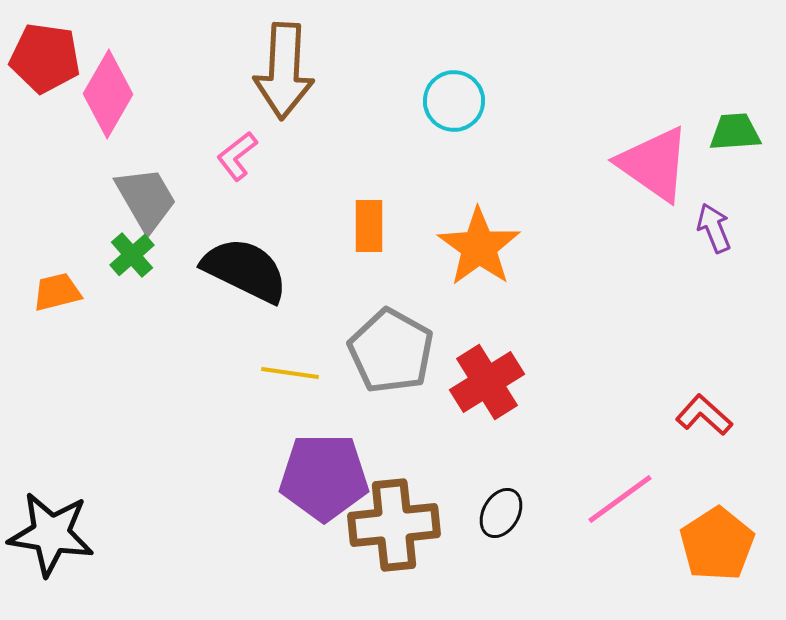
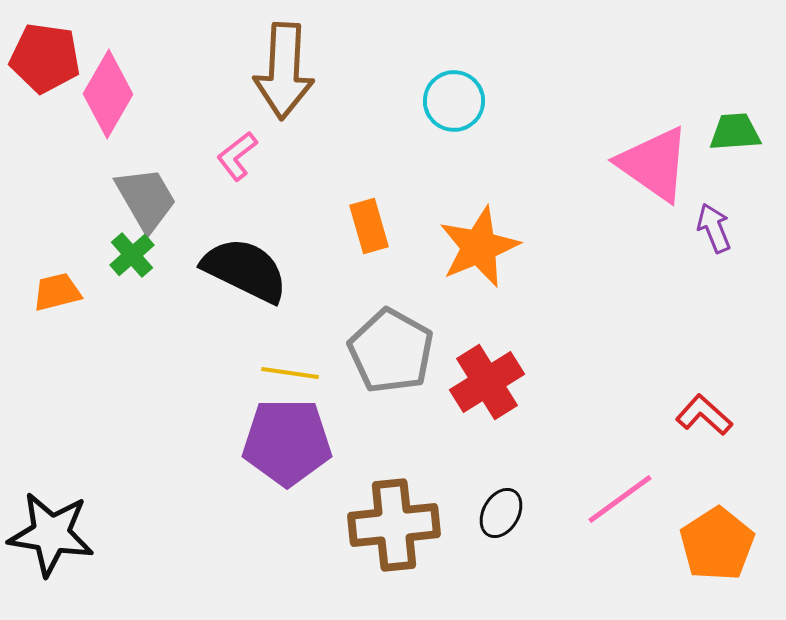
orange rectangle: rotated 16 degrees counterclockwise
orange star: rotated 14 degrees clockwise
purple pentagon: moved 37 px left, 35 px up
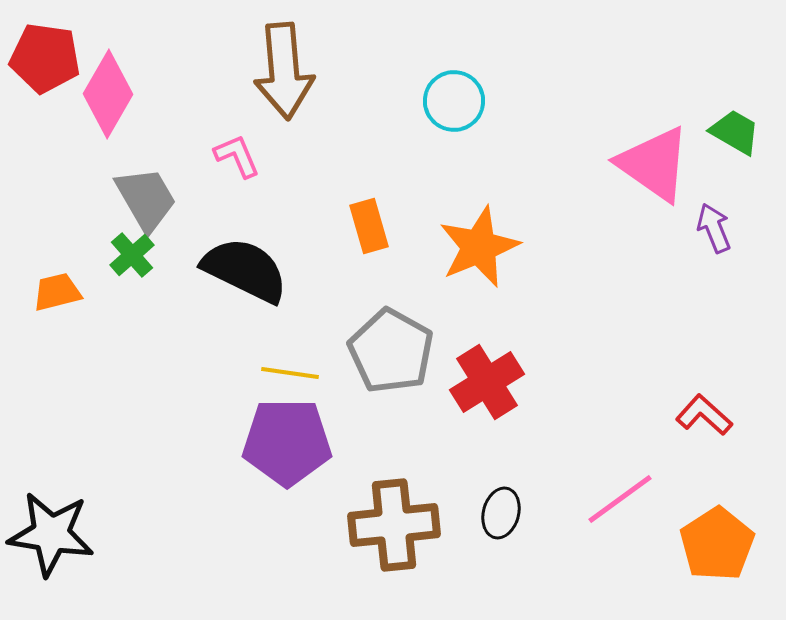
brown arrow: rotated 8 degrees counterclockwise
green trapezoid: rotated 34 degrees clockwise
pink L-shape: rotated 105 degrees clockwise
black ellipse: rotated 15 degrees counterclockwise
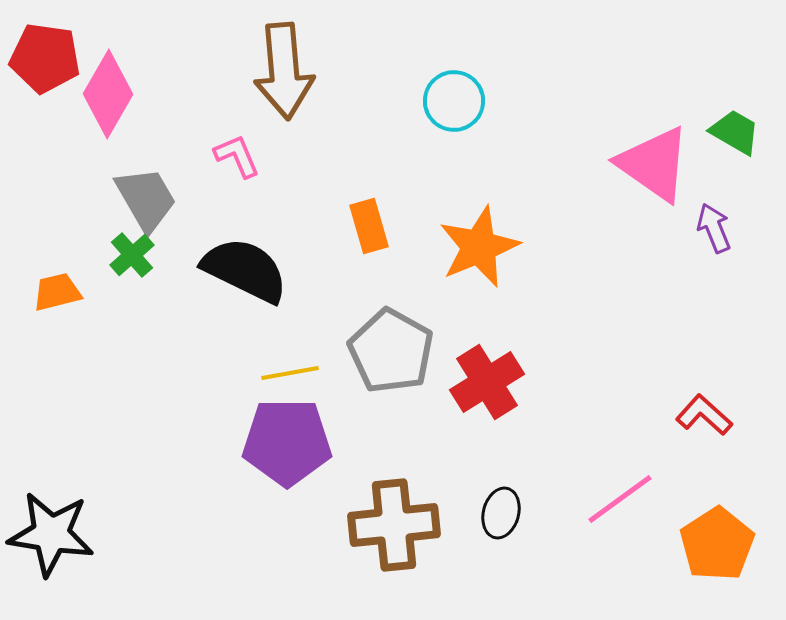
yellow line: rotated 18 degrees counterclockwise
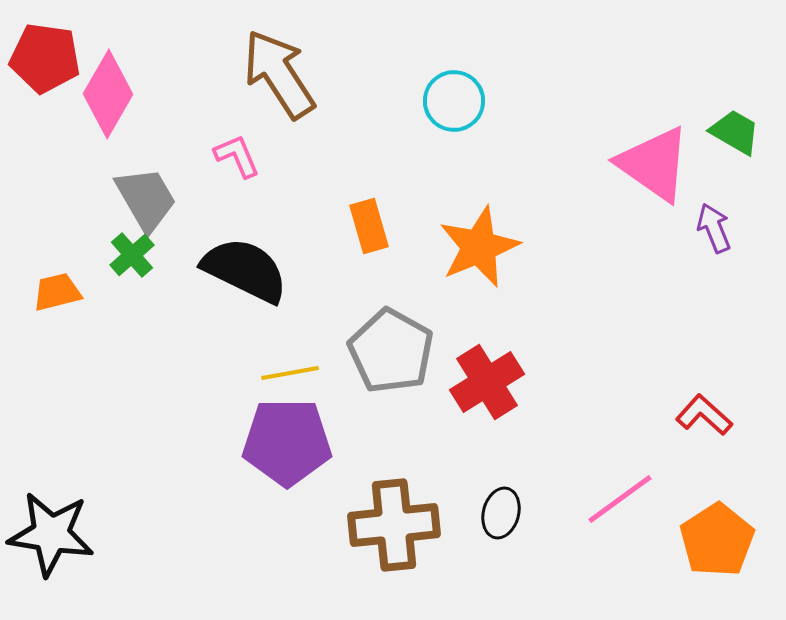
brown arrow: moved 5 px left, 3 px down; rotated 152 degrees clockwise
orange pentagon: moved 4 px up
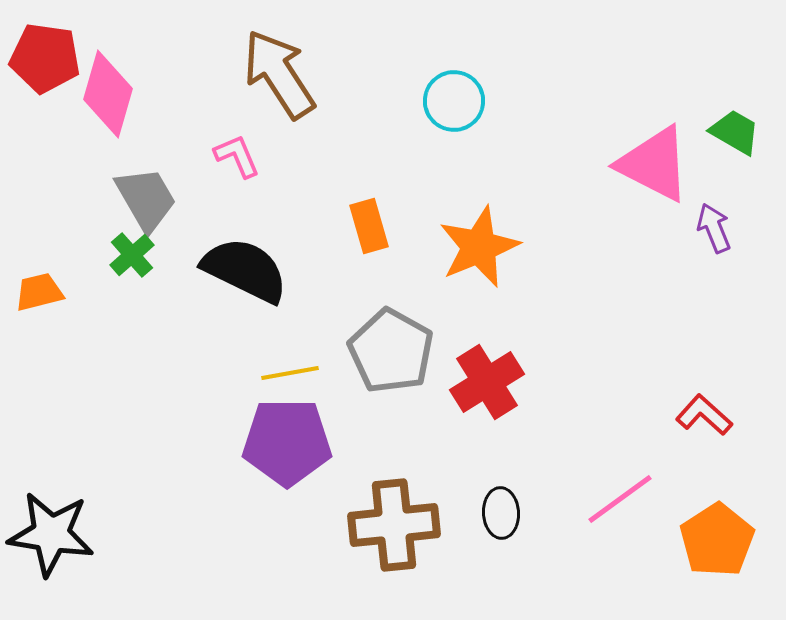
pink diamond: rotated 14 degrees counterclockwise
pink triangle: rotated 8 degrees counterclockwise
orange trapezoid: moved 18 px left
black ellipse: rotated 18 degrees counterclockwise
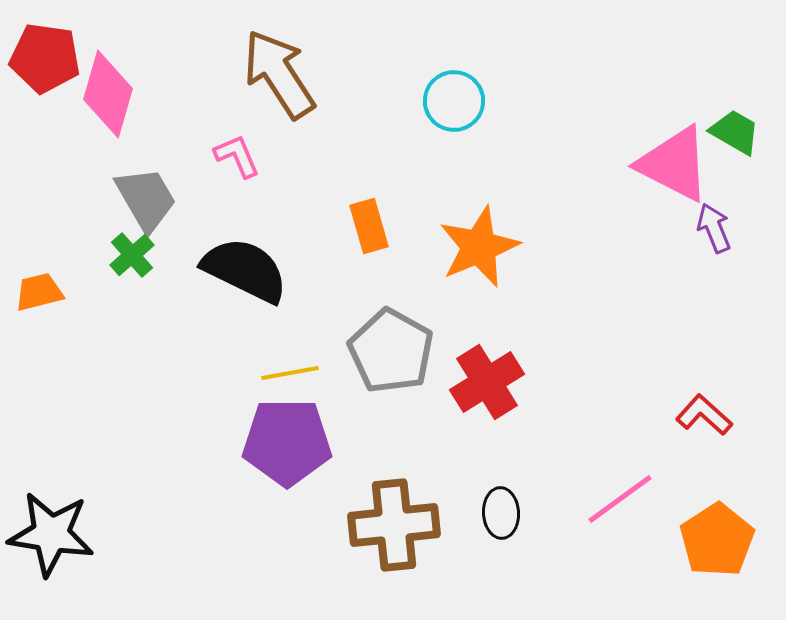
pink triangle: moved 20 px right
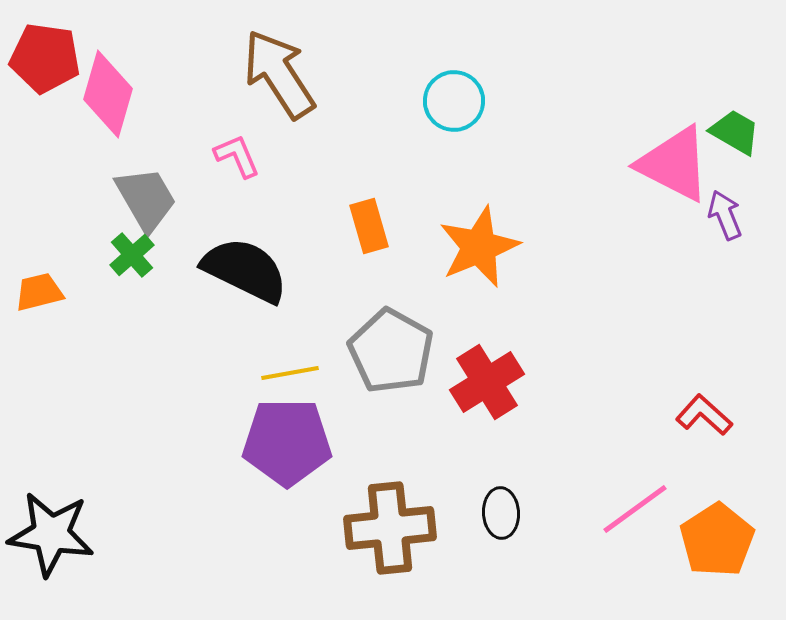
purple arrow: moved 11 px right, 13 px up
pink line: moved 15 px right, 10 px down
brown cross: moved 4 px left, 3 px down
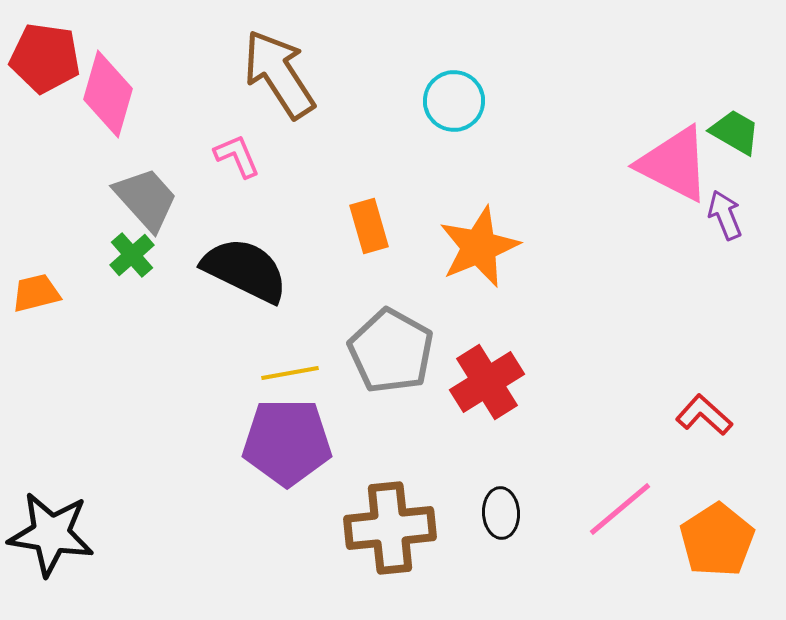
gray trapezoid: rotated 12 degrees counterclockwise
orange trapezoid: moved 3 px left, 1 px down
pink line: moved 15 px left; rotated 4 degrees counterclockwise
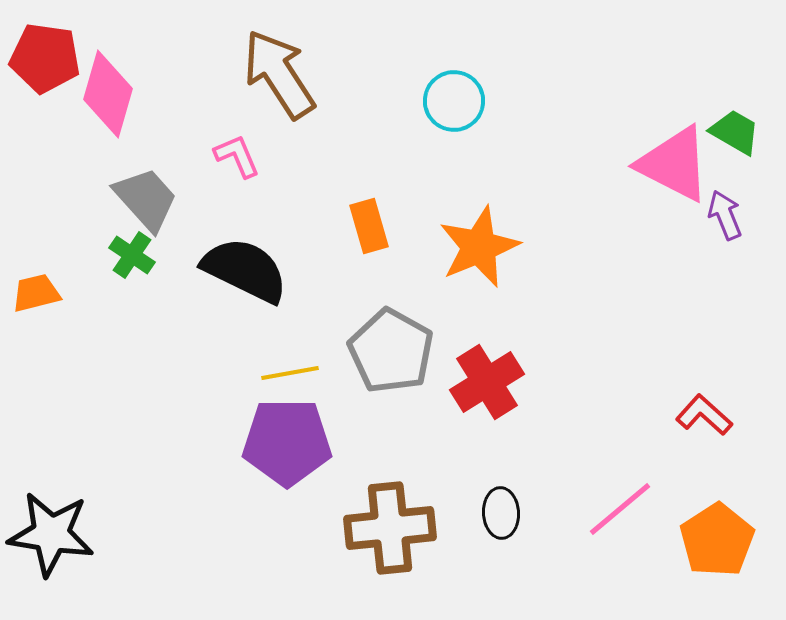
green cross: rotated 15 degrees counterclockwise
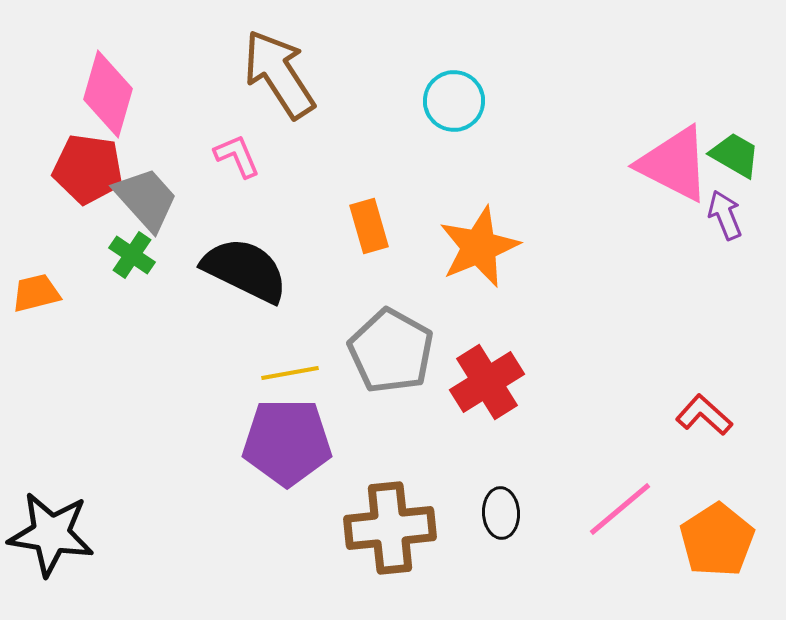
red pentagon: moved 43 px right, 111 px down
green trapezoid: moved 23 px down
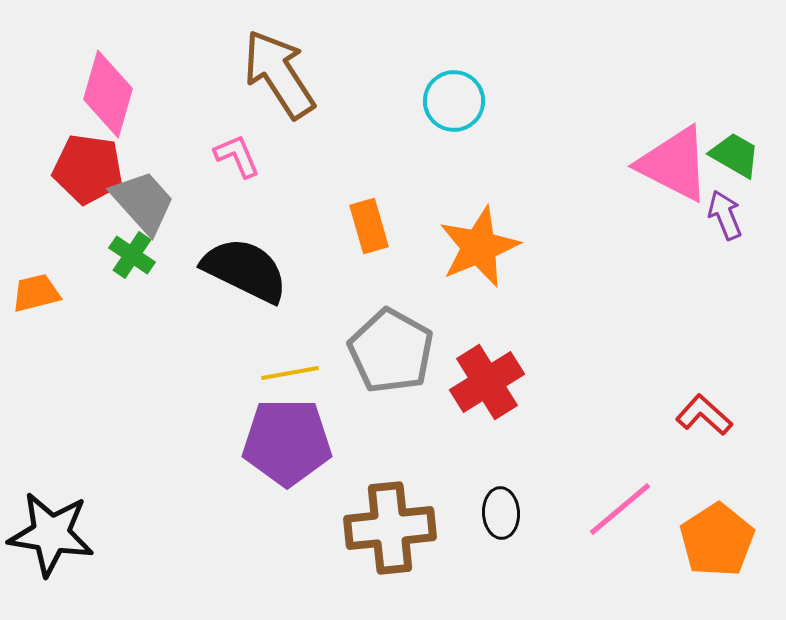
gray trapezoid: moved 3 px left, 3 px down
